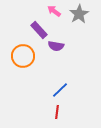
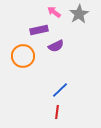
pink arrow: moved 1 px down
purple rectangle: rotated 60 degrees counterclockwise
purple semicircle: rotated 35 degrees counterclockwise
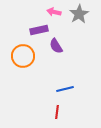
pink arrow: rotated 24 degrees counterclockwise
purple semicircle: rotated 84 degrees clockwise
blue line: moved 5 px right, 1 px up; rotated 30 degrees clockwise
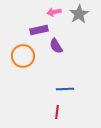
pink arrow: rotated 24 degrees counterclockwise
blue line: rotated 12 degrees clockwise
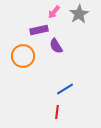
pink arrow: rotated 40 degrees counterclockwise
blue line: rotated 30 degrees counterclockwise
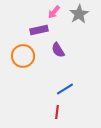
purple semicircle: moved 2 px right, 4 px down
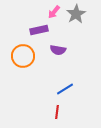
gray star: moved 3 px left
purple semicircle: rotated 49 degrees counterclockwise
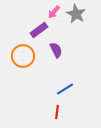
gray star: rotated 12 degrees counterclockwise
purple rectangle: rotated 24 degrees counterclockwise
purple semicircle: moved 2 px left; rotated 126 degrees counterclockwise
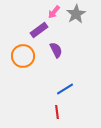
gray star: rotated 12 degrees clockwise
red line: rotated 16 degrees counterclockwise
